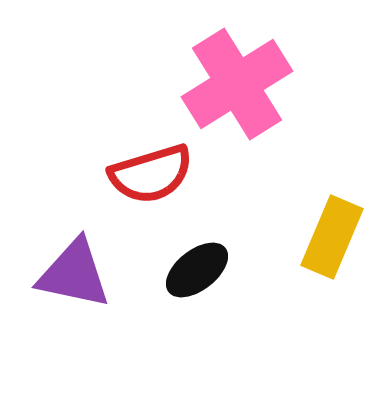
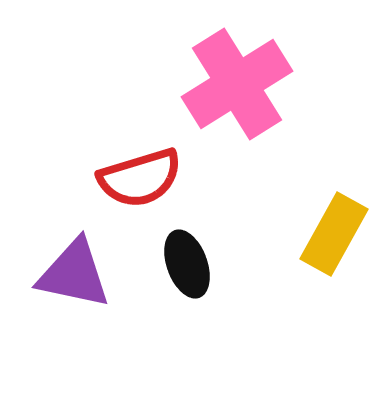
red semicircle: moved 11 px left, 4 px down
yellow rectangle: moved 2 px right, 3 px up; rotated 6 degrees clockwise
black ellipse: moved 10 px left, 6 px up; rotated 72 degrees counterclockwise
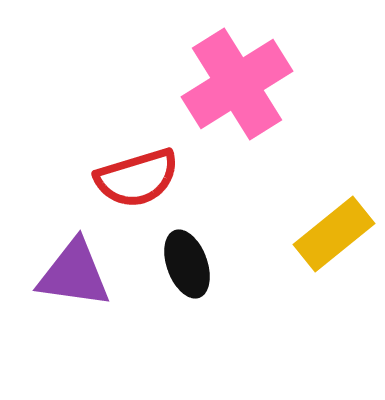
red semicircle: moved 3 px left
yellow rectangle: rotated 22 degrees clockwise
purple triangle: rotated 4 degrees counterclockwise
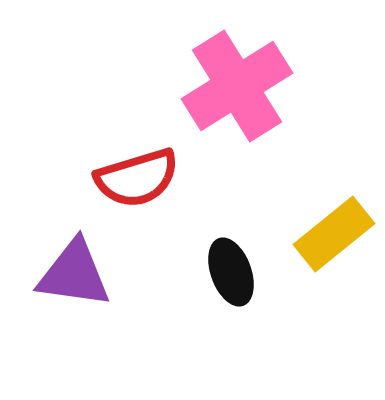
pink cross: moved 2 px down
black ellipse: moved 44 px right, 8 px down
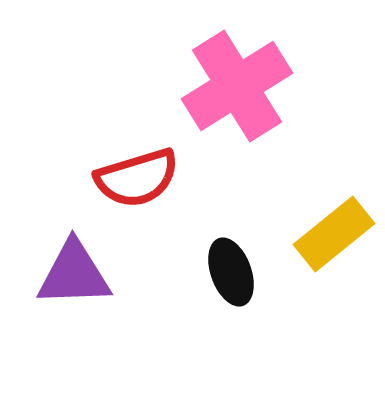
purple triangle: rotated 10 degrees counterclockwise
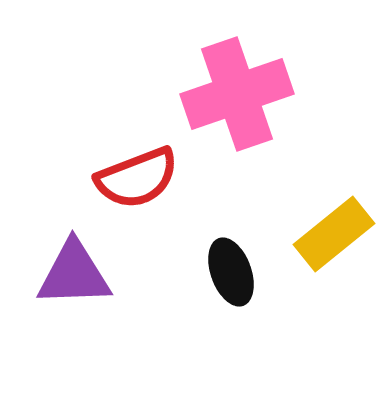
pink cross: moved 8 px down; rotated 13 degrees clockwise
red semicircle: rotated 4 degrees counterclockwise
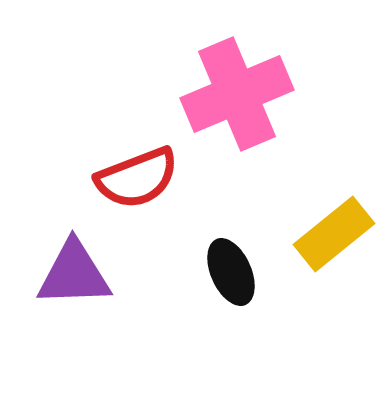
pink cross: rotated 4 degrees counterclockwise
black ellipse: rotated 4 degrees counterclockwise
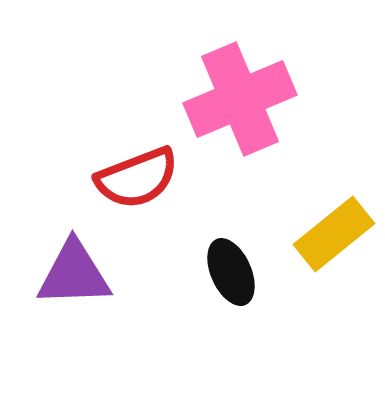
pink cross: moved 3 px right, 5 px down
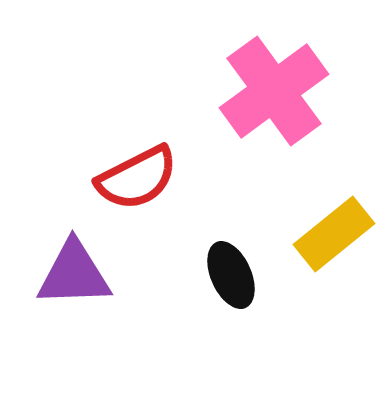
pink cross: moved 34 px right, 8 px up; rotated 13 degrees counterclockwise
red semicircle: rotated 6 degrees counterclockwise
black ellipse: moved 3 px down
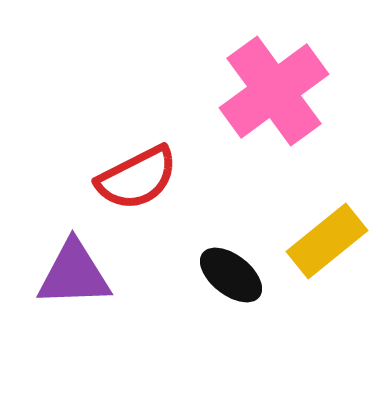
yellow rectangle: moved 7 px left, 7 px down
black ellipse: rotated 28 degrees counterclockwise
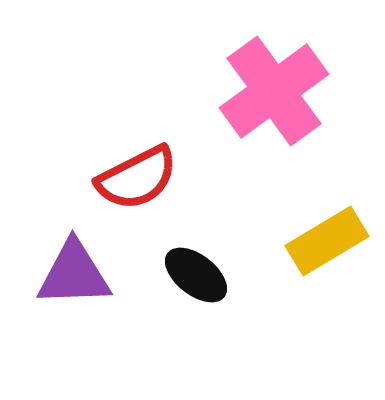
yellow rectangle: rotated 8 degrees clockwise
black ellipse: moved 35 px left
